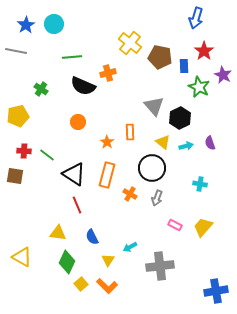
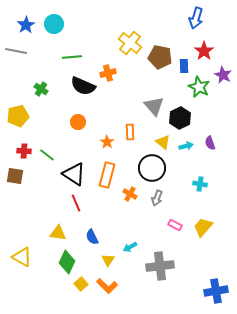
red line at (77, 205): moved 1 px left, 2 px up
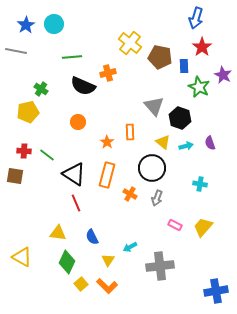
red star at (204, 51): moved 2 px left, 4 px up
yellow pentagon at (18, 116): moved 10 px right, 4 px up
black hexagon at (180, 118): rotated 15 degrees counterclockwise
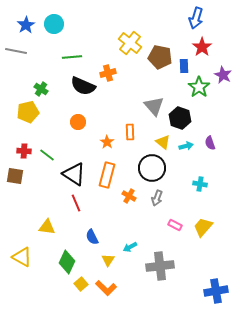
green star at (199, 87): rotated 10 degrees clockwise
orange cross at (130, 194): moved 1 px left, 2 px down
yellow triangle at (58, 233): moved 11 px left, 6 px up
orange L-shape at (107, 286): moved 1 px left, 2 px down
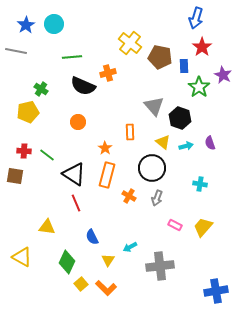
orange star at (107, 142): moved 2 px left, 6 px down
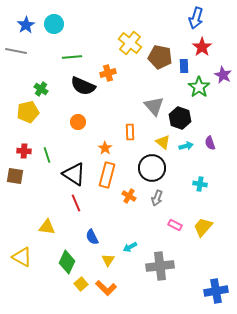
green line at (47, 155): rotated 35 degrees clockwise
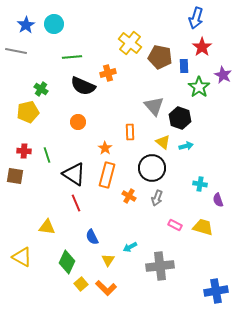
purple semicircle at (210, 143): moved 8 px right, 57 px down
yellow trapezoid at (203, 227): rotated 65 degrees clockwise
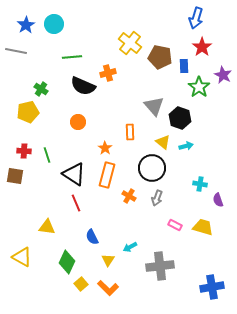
orange L-shape at (106, 288): moved 2 px right
blue cross at (216, 291): moved 4 px left, 4 px up
